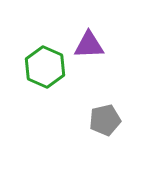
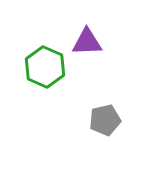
purple triangle: moved 2 px left, 3 px up
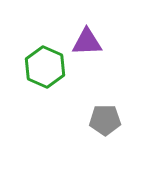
gray pentagon: rotated 12 degrees clockwise
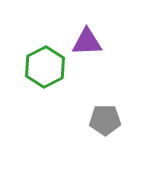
green hexagon: rotated 9 degrees clockwise
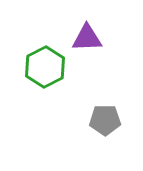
purple triangle: moved 4 px up
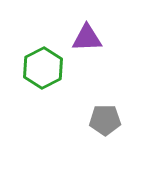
green hexagon: moved 2 px left, 1 px down
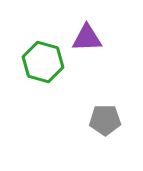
green hexagon: moved 6 px up; rotated 18 degrees counterclockwise
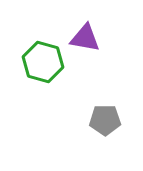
purple triangle: moved 2 px left; rotated 12 degrees clockwise
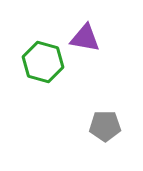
gray pentagon: moved 6 px down
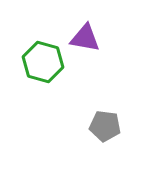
gray pentagon: rotated 8 degrees clockwise
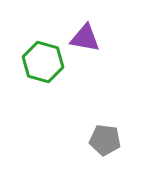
gray pentagon: moved 14 px down
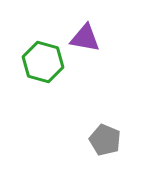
gray pentagon: rotated 16 degrees clockwise
